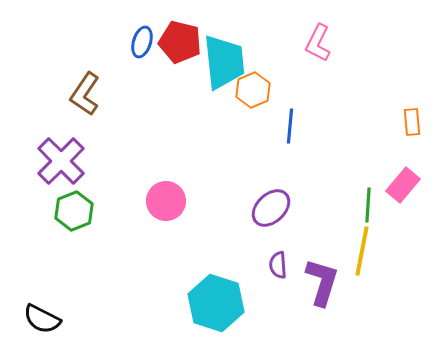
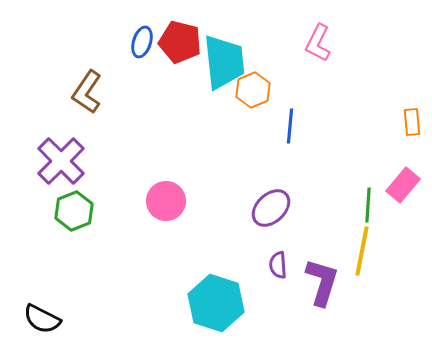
brown L-shape: moved 2 px right, 2 px up
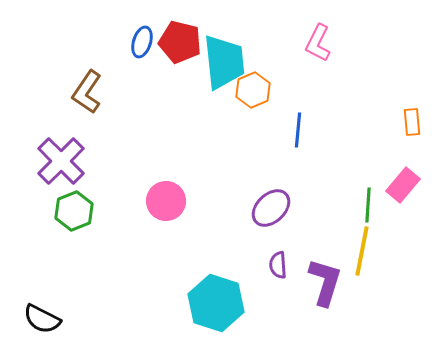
blue line: moved 8 px right, 4 px down
purple L-shape: moved 3 px right
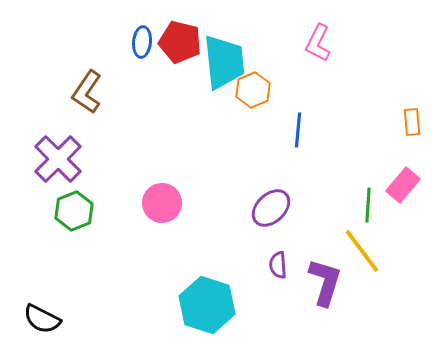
blue ellipse: rotated 12 degrees counterclockwise
purple cross: moved 3 px left, 2 px up
pink circle: moved 4 px left, 2 px down
yellow line: rotated 48 degrees counterclockwise
cyan hexagon: moved 9 px left, 2 px down
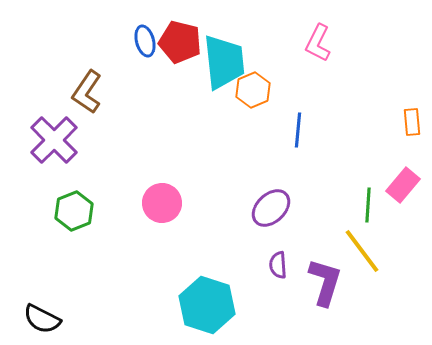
blue ellipse: moved 3 px right, 1 px up; rotated 20 degrees counterclockwise
purple cross: moved 4 px left, 19 px up
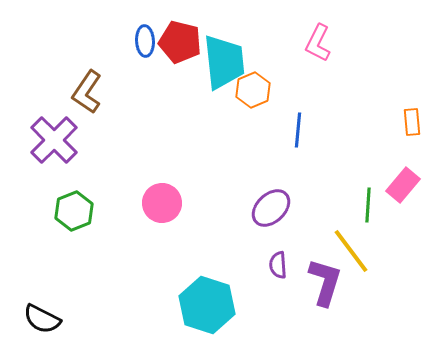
blue ellipse: rotated 12 degrees clockwise
yellow line: moved 11 px left
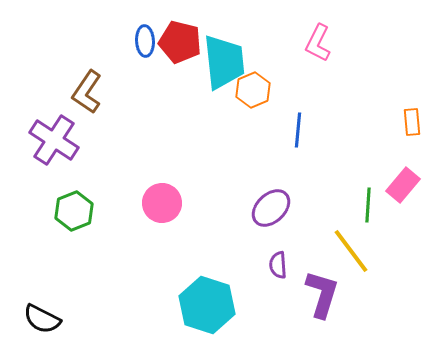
purple cross: rotated 12 degrees counterclockwise
purple L-shape: moved 3 px left, 12 px down
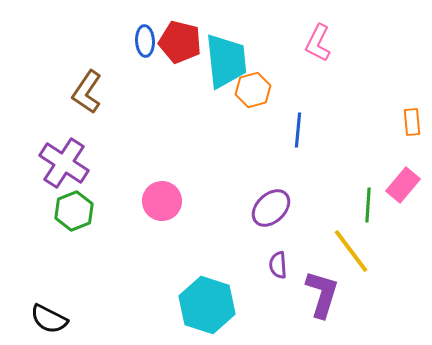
cyan trapezoid: moved 2 px right, 1 px up
orange hexagon: rotated 8 degrees clockwise
purple cross: moved 10 px right, 23 px down
pink circle: moved 2 px up
black semicircle: moved 7 px right
